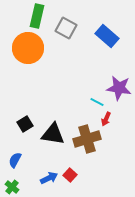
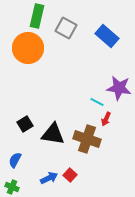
brown cross: rotated 36 degrees clockwise
green cross: rotated 16 degrees counterclockwise
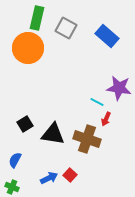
green rectangle: moved 2 px down
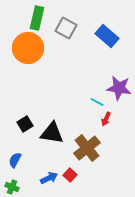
black triangle: moved 1 px left, 1 px up
brown cross: moved 9 px down; rotated 32 degrees clockwise
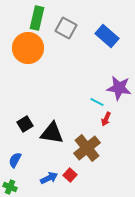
green cross: moved 2 px left
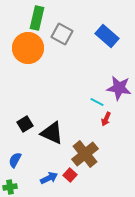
gray square: moved 4 px left, 6 px down
black triangle: rotated 15 degrees clockwise
brown cross: moved 2 px left, 6 px down
green cross: rotated 32 degrees counterclockwise
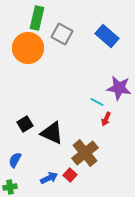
brown cross: moved 1 px up
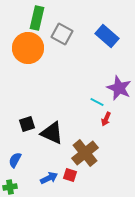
purple star: rotated 15 degrees clockwise
black square: moved 2 px right; rotated 14 degrees clockwise
red square: rotated 24 degrees counterclockwise
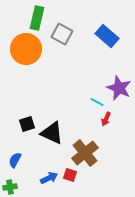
orange circle: moved 2 px left, 1 px down
